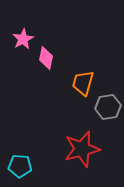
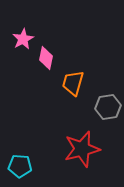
orange trapezoid: moved 10 px left
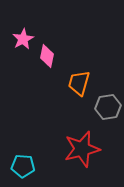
pink diamond: moved 1 px right, 2 px up
orange trapezoid: moved 6 px right
cyan pentagon: moved 3 px right
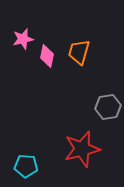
pink star: rotated 15 degrees clockwise
orange trapezoid: moved 31 px up
cyan pentagon: moved 3 px right
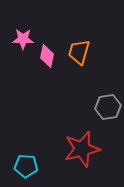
pink star: rotated 15 degrees clockwise
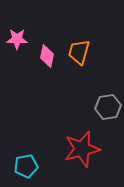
pink star: moved 6 px left
cyan pentagon: rotated 15 degrees counterclockwise
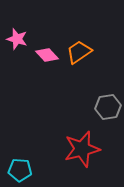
pink star: rotated 15 degrees clockwise
orange trapezoid: rotated 40 degrees clockwise
pink diamond: moved 1 px up; rotated 55 degrees counterclockwise
cyan pentagon: moved 6 px left, 4 px down; rotated 15 degrees clockwise
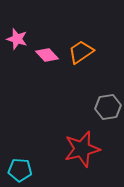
orange trapezoid: moved 2 px right
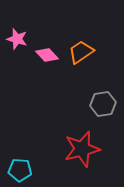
gray hexagon: moved 5 px left, 3 px up
